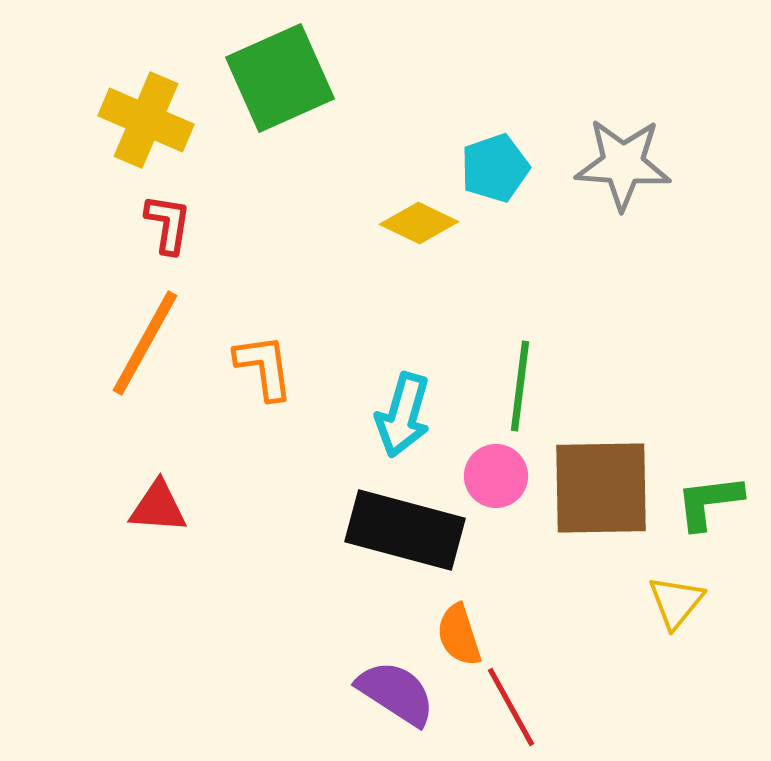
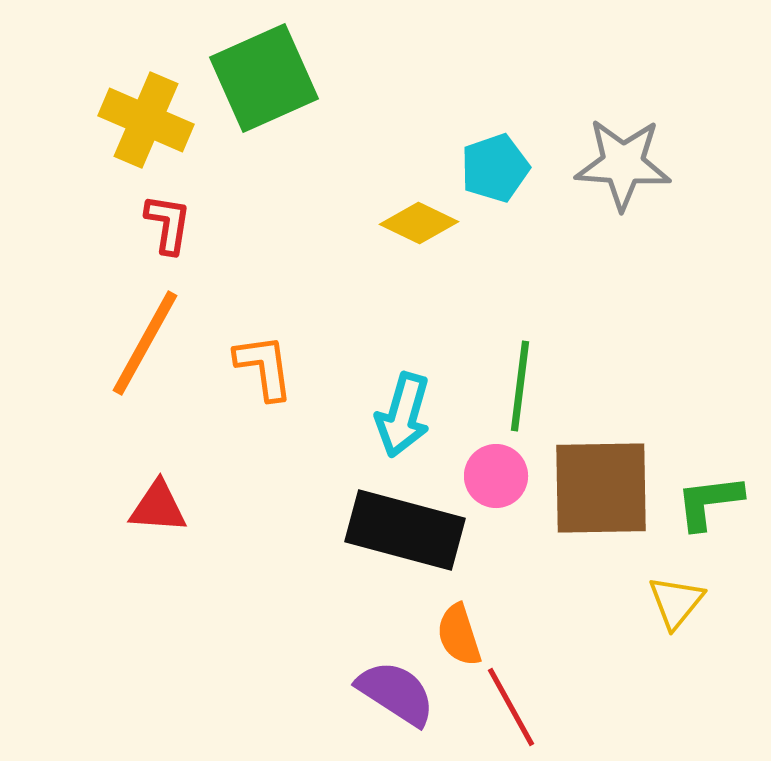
green square: moved 16 px left
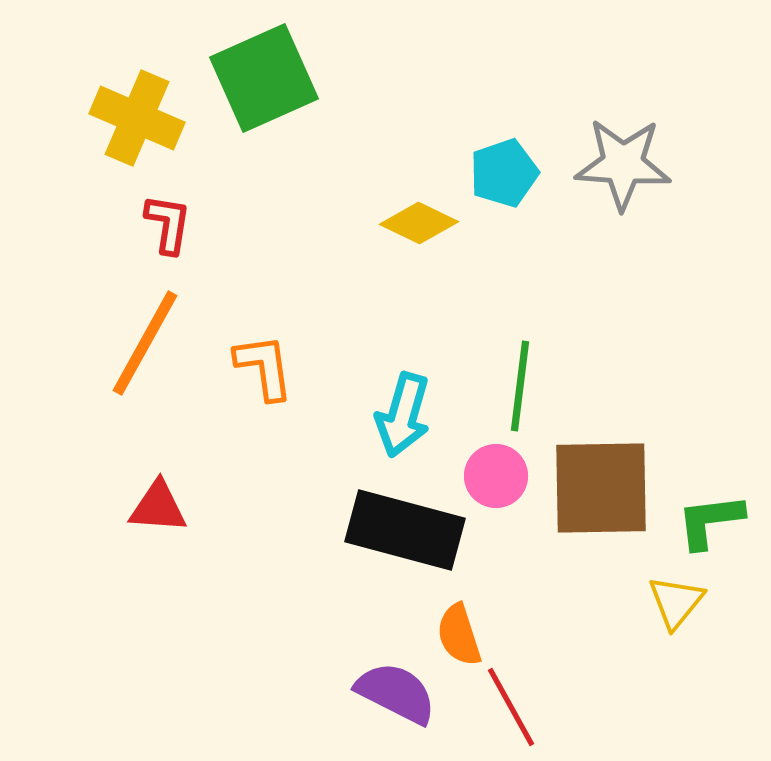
yellow cross: moved 9 px left, 2 px up
cyan pentagon: moved 9 px right, 5 px down
green L-shape: moved 1 px right, 19 px down
purple semicircle: rotated 6 degrees counterclockwise
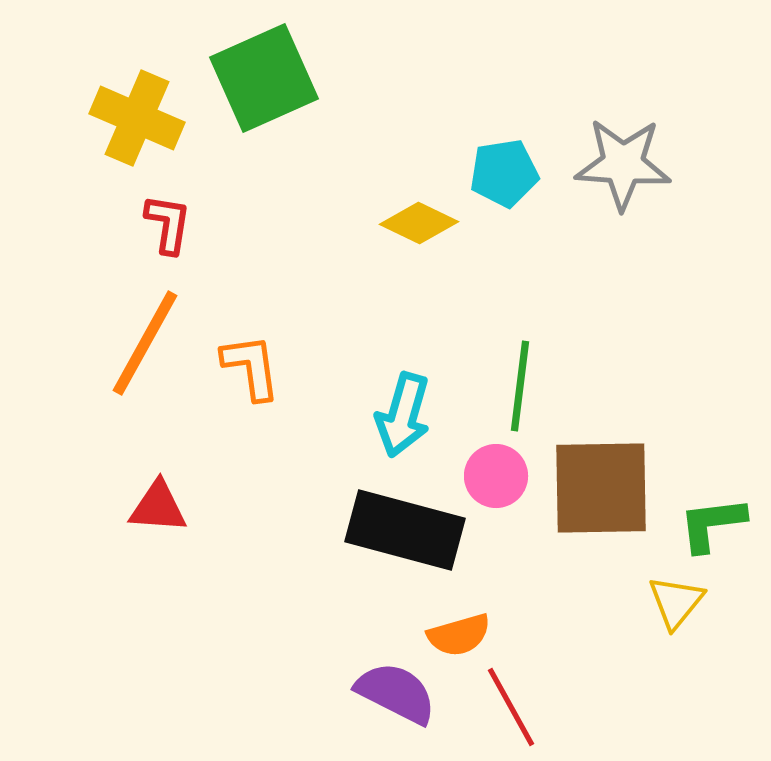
cyan pentagon: rotated 10 degrees clockwise
orange L-shape: moved 13 px left
green L-shape: moved 2 px right, 3 px down
orange semicircle: rotated 88 degrees counterclockwise
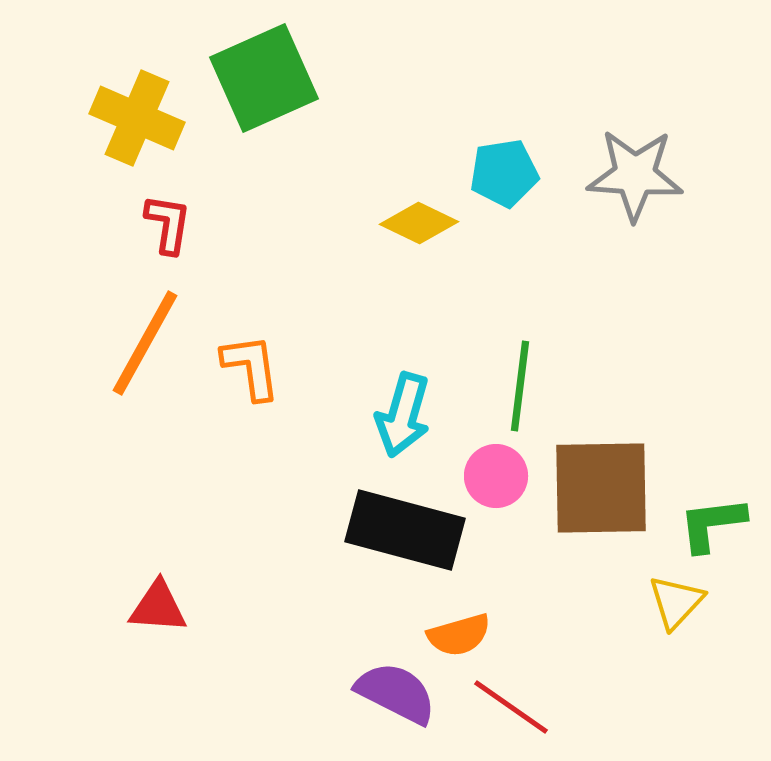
gray star: moved 12 px right, 11 px down
red triangle: moved 100 px down
yellow triangle: rotated 4 degrees clockwise
red line: rotated 26 degrees counterclockwise
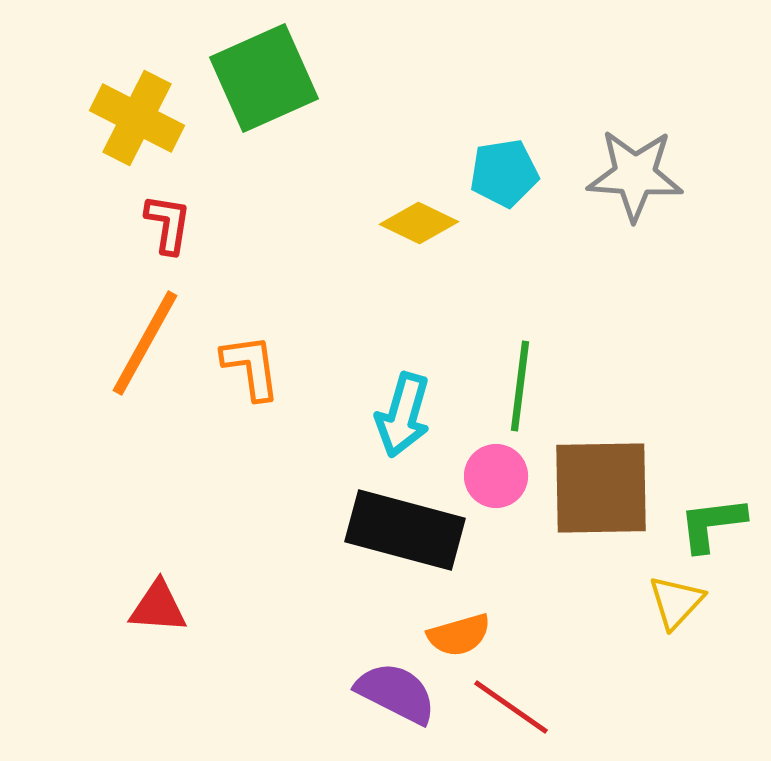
yellow cross: rotated 4 degrees clockwise
